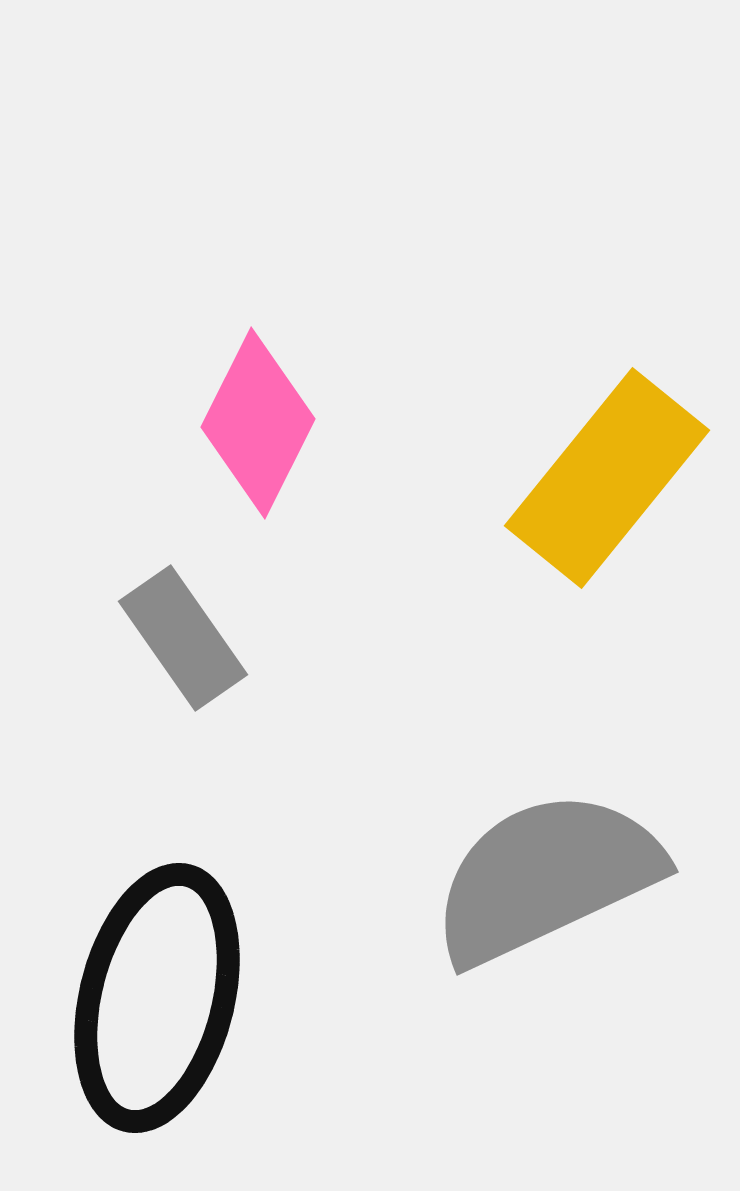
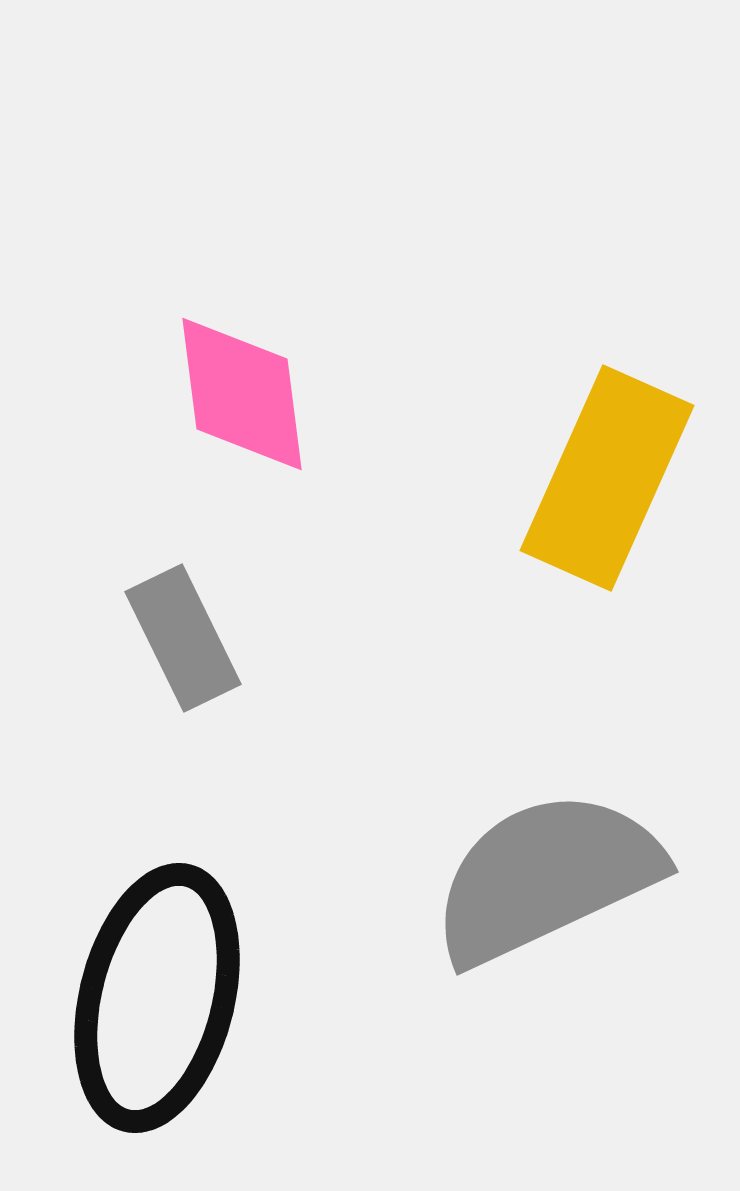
pink diamond: moved 16 px left, 29 px up; rotated 34 degrees counterclockwise
yellow rectangle: rotated 15 degrees counterclockwise
gray rectangle: rotated 9 degrees clockwise
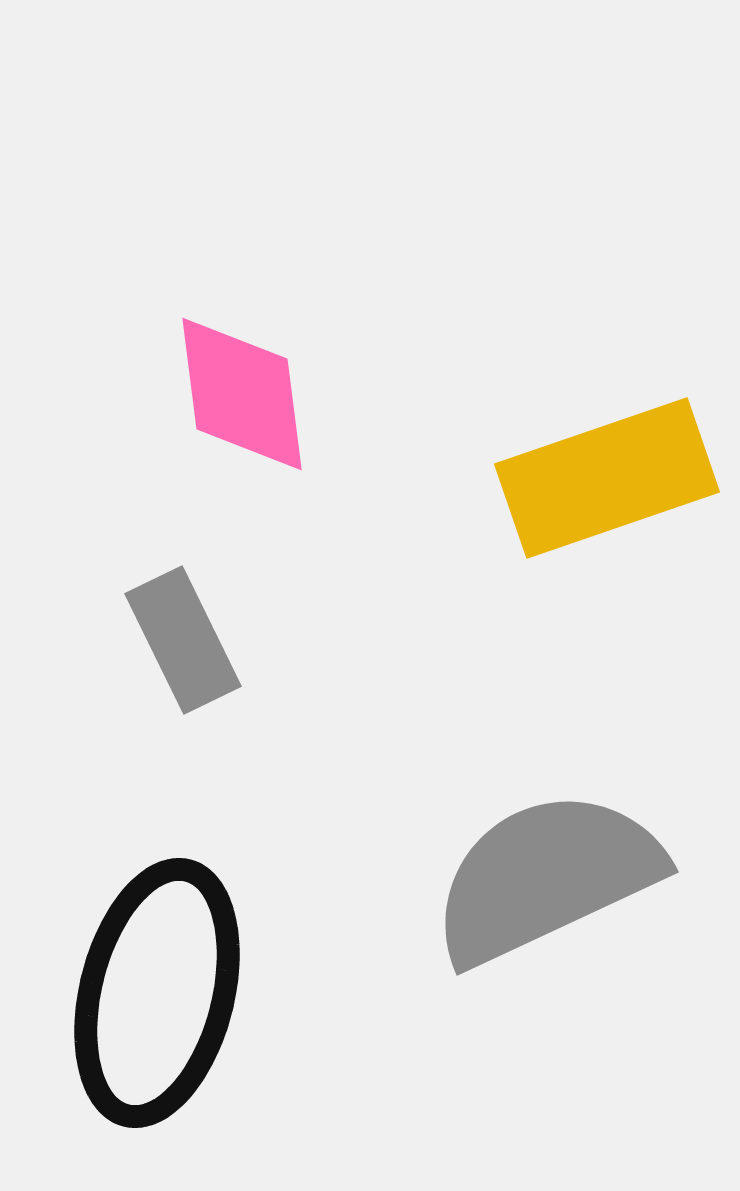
yellow rectangle: rotated 47 degrees clockwise
gray rectangle: moved 2 px down
black ellipse: moved 5 px up
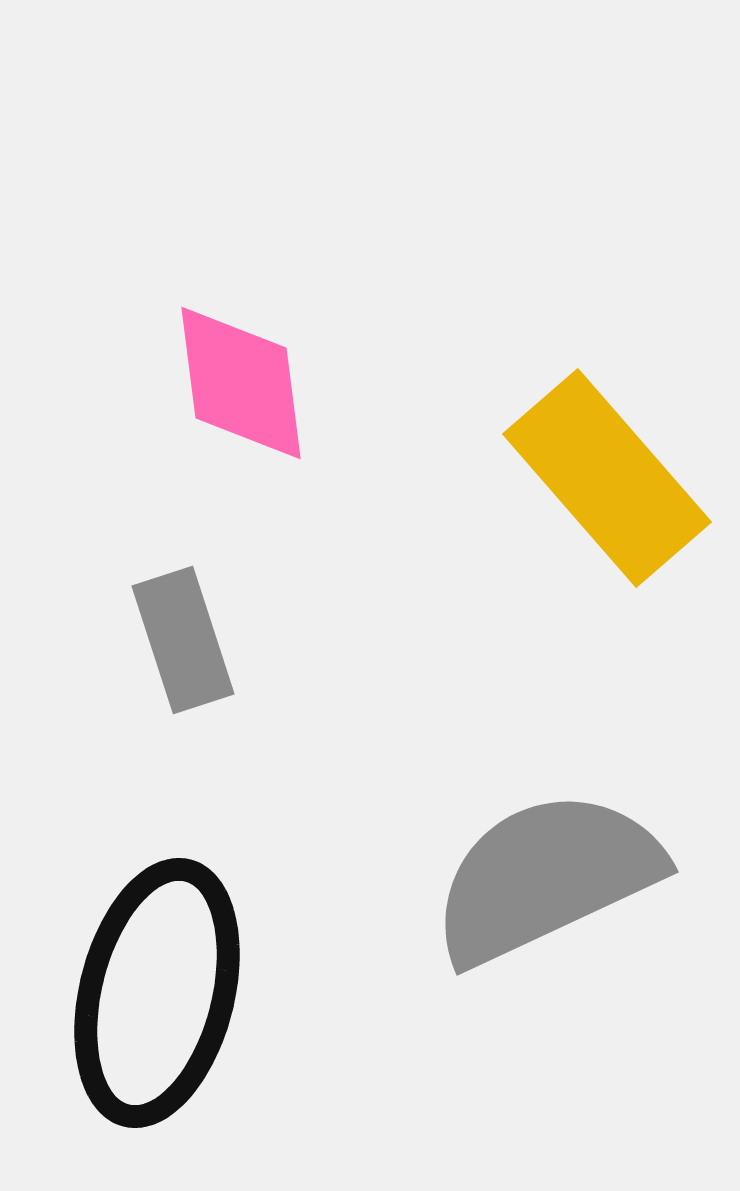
pink diamond: moved 1 px left, 11 px up
yellow rectangle: rotated 68 degrees clockwise
gray rectangle: rotated 8 degrees clockwise
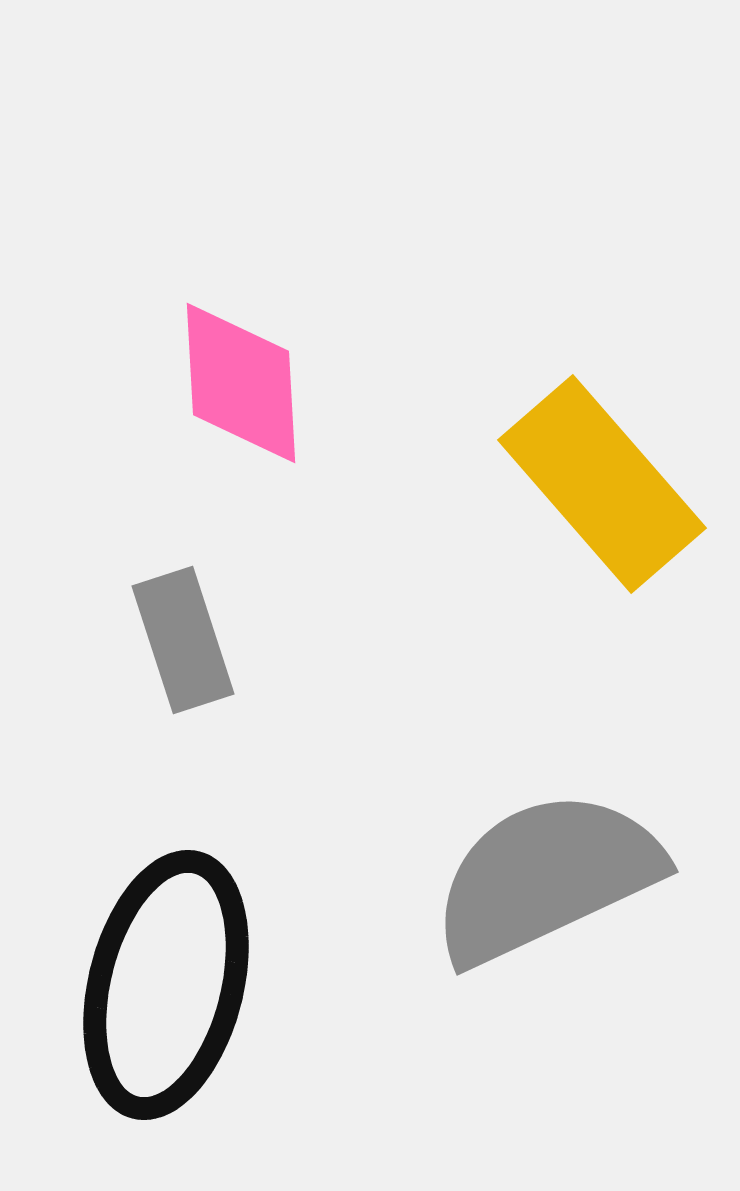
pink diamond: rotated 4 degrees clockwise
yellow rectangle: moved 5 px left, 6 px down
black ellipse: moved 9 px right, 8 px up
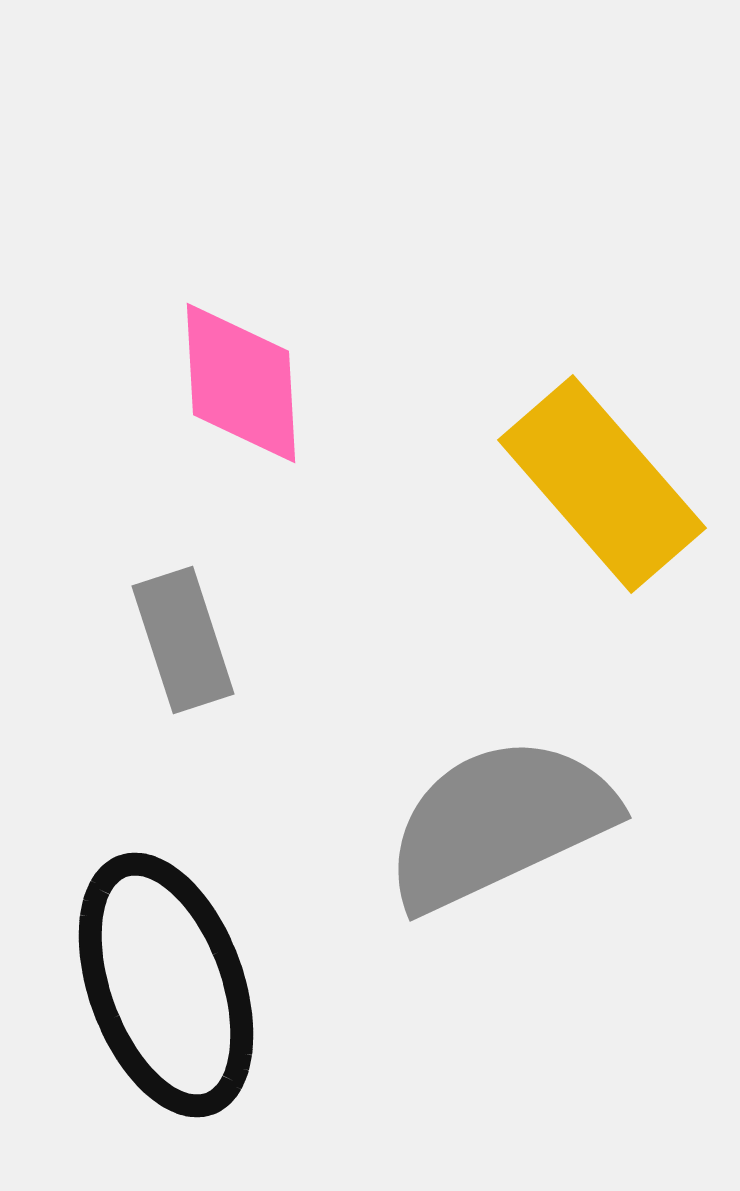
gray semicircle: moved 47 px left, 54 px up
black ellipse: rotated 34 degrees counterclockwise
